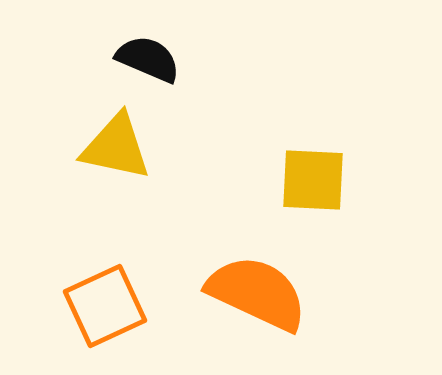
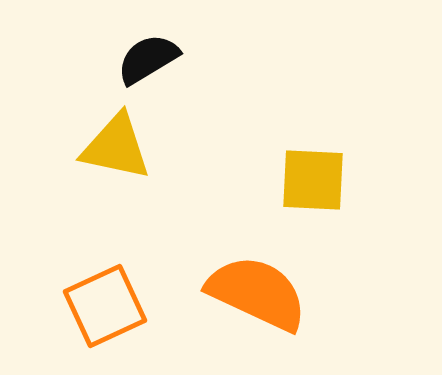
black semicircle: rotated 54 degrees counterclockwise
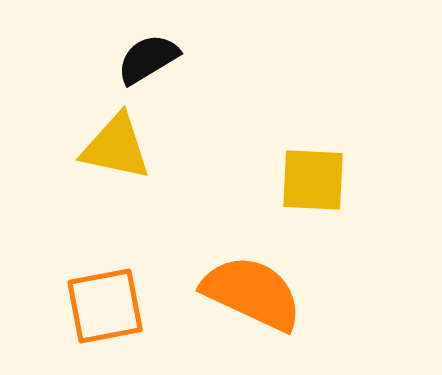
orange semicircle: moved 5 px left
orange square: rotated 14 degrees clockwise
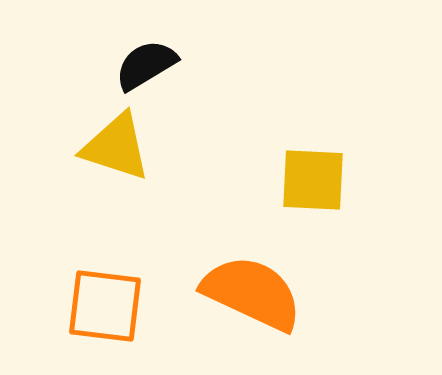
black semicircle: moved 2 px left, 6 px down
yellow triangle: rotated 6 degrees clockwise
orange square: rotated 18 degrees clockwise
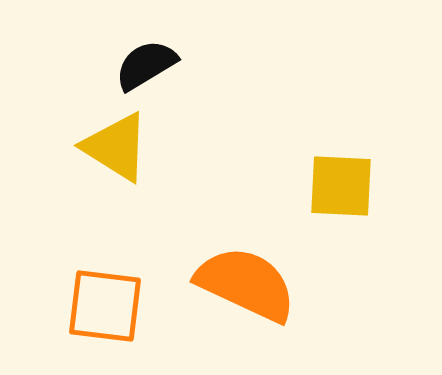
yellow triangle: rotated 14 degrees clockwise
yellow square: moved 28 px right, 6 px down
orange semicircle: moved 6 px left, 9 px up
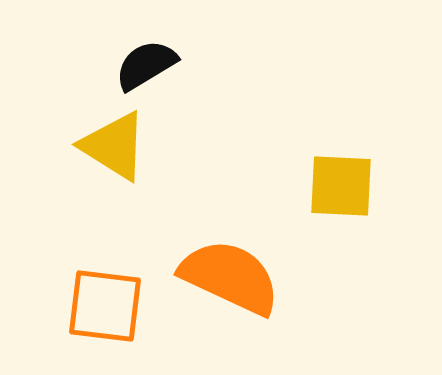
yellow triangle: moved 2 px left, 1 px up
orange semicircle: moved 16 px left, 7 px up
